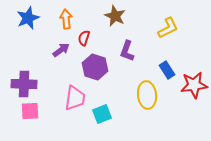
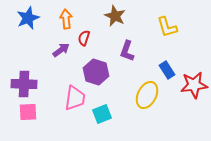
yellow L-shape: moved 1 px left, 1 px up; rotated 100 degrees clockwise
purple hexagon: moved 1 px right, 5 px down
yellow ellipse: rotated 32 degrees clockwise
pink square: moved 2 px left, 1 px down
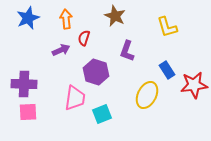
purple arrow: rotated 12 degrees clockwise
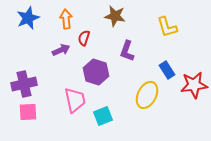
brown star: rotated 15 degrees counterclockwise
purple cross: rotated 15 degrees counterclockwise
pink trapezoid: moved 2 px down; rotated 20 degrees counterclockwise
cyan square: moved 1 px right, 2 px down
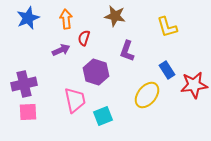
yellow ellipse: rotated 12 degrees clockwise
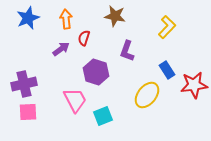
yellow L-shape: rotated 120 degrees counterclockwise
purple arrow: moved 1 px up; rotated 12 degrees counterclockwise
pink trapezoid: rotated 16 degrees counterclockwise
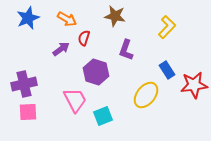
orange arrow: moved 1 px right; rotated 126 degrees clockwise
purple L-shape: moved 1 px left, 1 px up
yellow ellipse: moved 1 px left
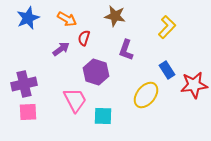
cyan square: rotated 24 degrees clockwise
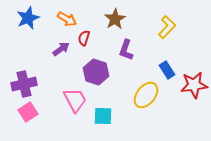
brown star: moved 3 px down; rotated 30 degrees clockwise
pink square: rotated 30 degrees counterclockwise
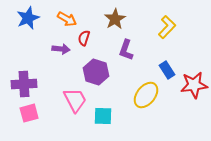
purple arrow: rotated 42 degrees clockwise
purple cross: rotated 10 degrees clockwise
pink square: moved 1 px right, 1 px down; rotated 18 degrees clockwise
